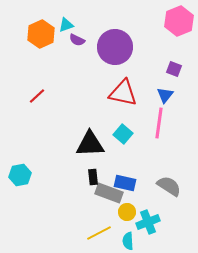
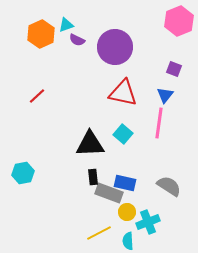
cyan hexagon: moved 3 px right, 2 px up
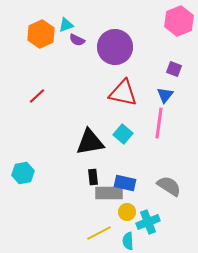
black triangle: moved 2 px up; rotated 8 degrees counterclockwise
gray rectangle: rotated 20 degrees counterclockwise
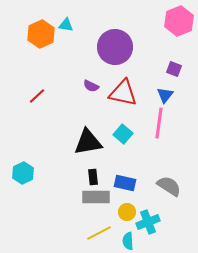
cyan triangle: rotated 28 degrees clockwise
purple semicircle: moved 14 px right, 46 px down
black triangle: moved 2 px left
cyan hexagon: rotated 15 degrees counterclockwise
gray rectangle: moved 13 px left, 4 px down
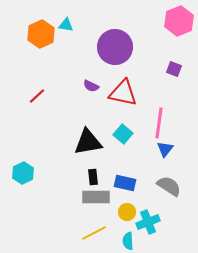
blue triangle: moved 54 px down
yellow line: moved 5 px left
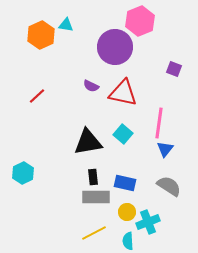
pink hexagon: moved 39 px left
orange hexagon: moved 1 px down
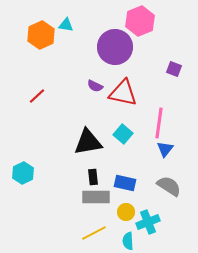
purple semicircle: moved 4 px right
yellow circle: moved 1 px left
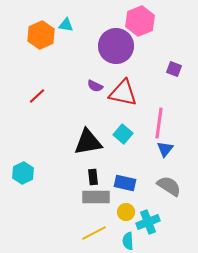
purple circle: moved 1 px right, 1 px up
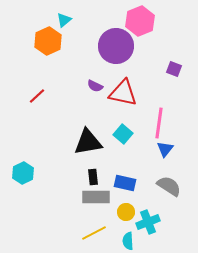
cyan triangle: moved 2 px left, 5 px up; rotated 49 degrees counterclockwise
orange hexagon: moved 7 px right, 6 px down
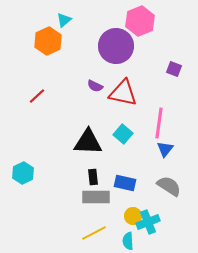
black triangle: rotated 12 degrees clockwise
yellow circle: moved 7 px right, 4 px down
